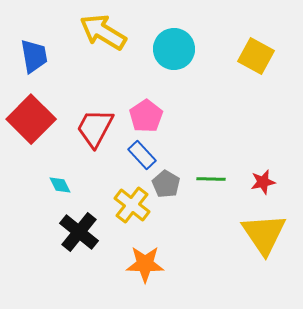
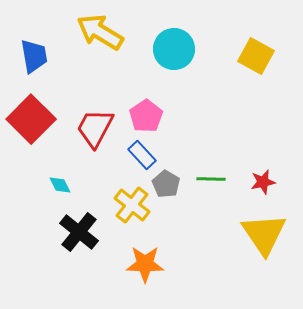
yellow arrow: moved 3 px left
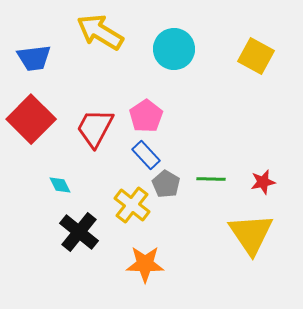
blue trapezoid: moved 2 px down; rotated 93 degrees clockwise
blue rectangle: moved 4 px right
yellow triangle: moved 13 px left
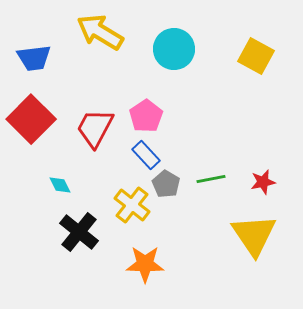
green line: rotated 12 degrees counterclockwise
yellow triangle: moved 3 px right, 1 px down
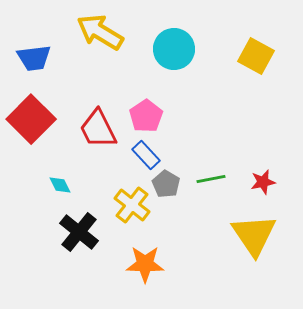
red trapezoid: moved 3 px right, 1 px down; rotated 54 degrees counterclockwise
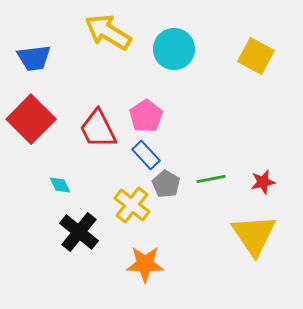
yellow arrow: moved 8 px right
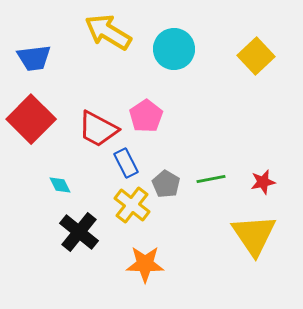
yellow square: rotated 18 degrees clockwise
red trapezoid: rotated 36 degrees counterclockwise
blue rectangle: moved 20 px left, 8 px down; rotated 16 degrees clockwise
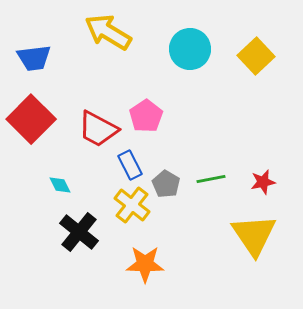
cyan circle: moved 16 px right
blue rectangle: moved 4 px right, 2 px down
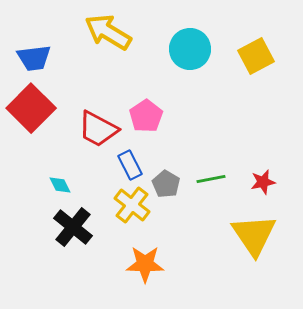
yellow square: rotated 15 degrees clockwise
red square: moved 11 px up
black cross: moved 6 px left, 5 px up
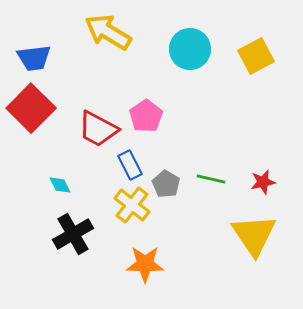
green line: rotated 24 degrees clockwise
black cross: moved 7 px down; rotated 21 degrees clockwise
